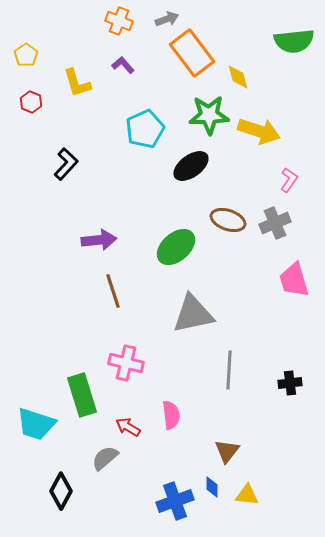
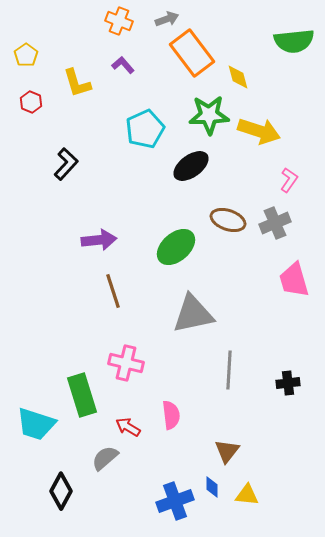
black cross: moved 2 px left
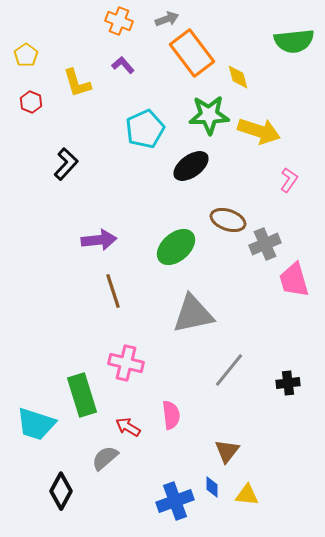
gray cross: moved 10 px left, 21 px down
gray line: rotated 36 degrees clockwise
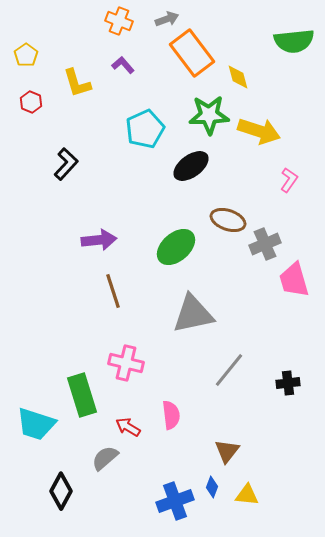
blue diamond: rotated 20 degrees clockwise
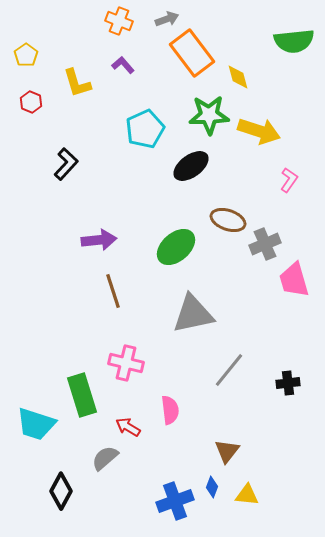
pink semicircle: moved 1 px left, 5 px up
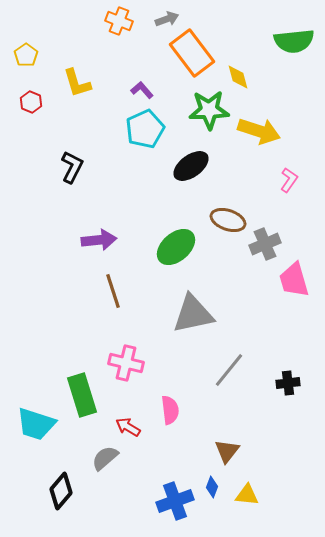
purple L-shape: moved 19 px right, 25 px down
green star: moved 5 px up
black L-shape: moved 6 px right, 3 px down; rotated 16 degrees counterclockwise
black diamond: rotated 12 degrees clockwise
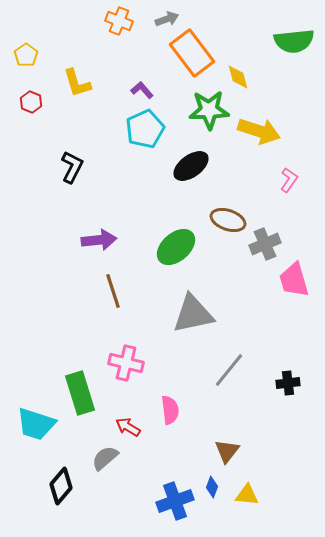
green rectangle: moved 2 px left, 2 px up
black diamond: moved 5 px up
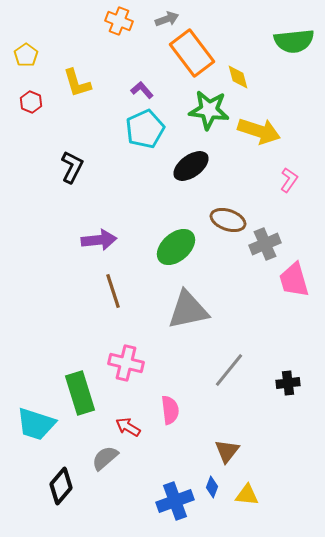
green star: rotated 9 degrees clockwise
gray triangle: moved 5 px left, 4 px up
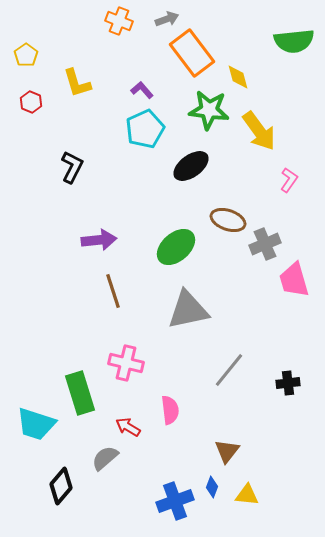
yellow arrow: rotated 36 degrees clockwise
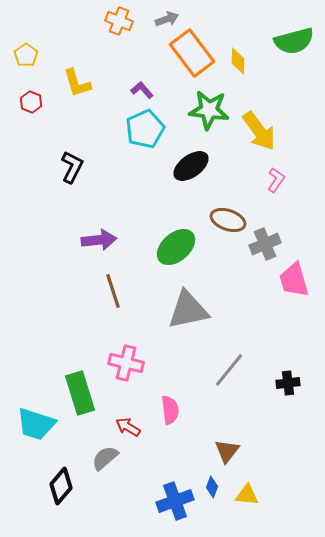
green semicircle: rotated 9 degrees counterclockwise
yellow diamond: moved 16 px up; rotated 16 degrees clockwise
pink L-shape: moved 13 px left
